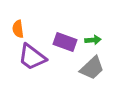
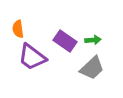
purple rectangle: moved 1 px up; rotated 15 degrees clockwise
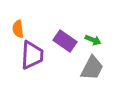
green arrow: rotated 28 degrees clockwise
purple trapezoid: moved 2 px up; rotated 124 degrees counterclockwise
gray trapezoid: rotated 20 degrees counterclockwise
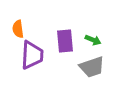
purple rectangle: rotated 50 degrees clockwise
gray trapezoid: moved 1 px up; rotated 44 degrees clockwise
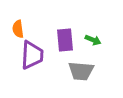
purple rectangle: moved 1 px up
gray trapezoid: moved 11 px left, 4 px down; rotated 24 degrees clockwise
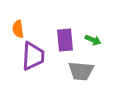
purple trapezoid: moved 1 px right, 1 px down
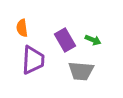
orange semicircle: moved 4 px right, 1 px up
purple rectangle: rotated 25 degrees counterclockwise
purple trapezoid: moved 4 px down
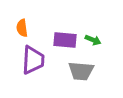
purple rectangle: rotated 55 degrees counterclockwise
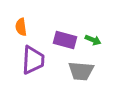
orange semicircle: moved 1 px left, 1 px up
purple rectangle: rotated 10 degrees clockwise
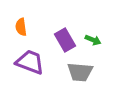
purple rectangle: rotated 45 degrees clockwise
purple trapezoid: moved 3 px left, 2 px down; rotated 72 degrees counterclockwise
gray trapezoid: moved 1 px left, 1 px down
